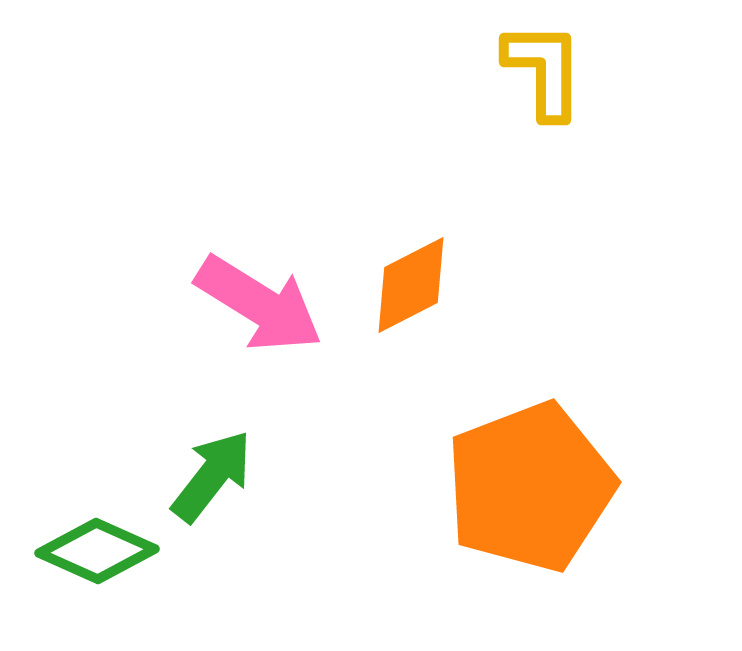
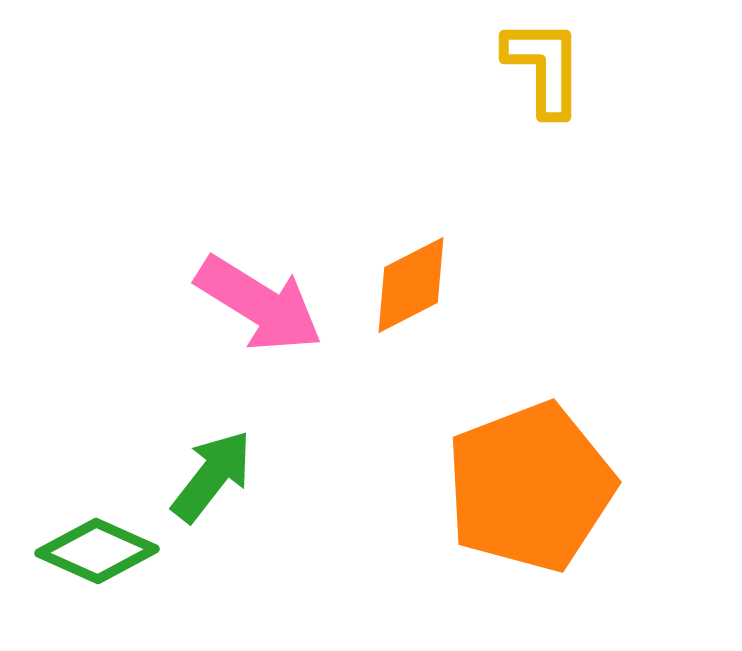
yellow L-shape: moved 3 px up
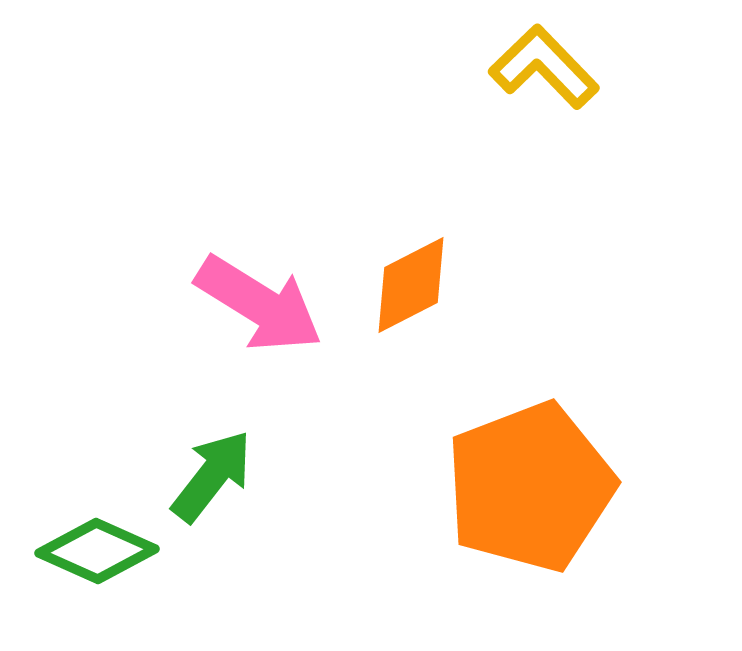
yellow L-shape: rotated 44 degrees counterclockwise
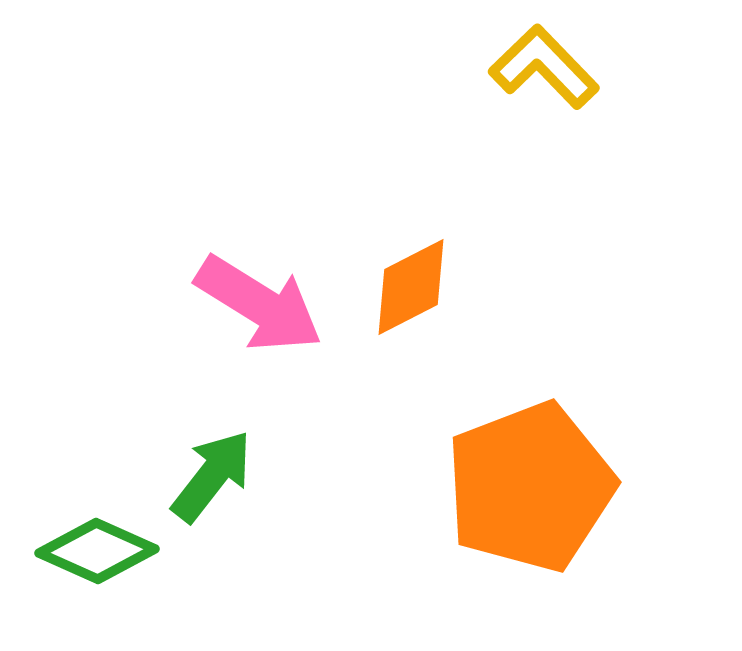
orange diamond: moved 2 px down
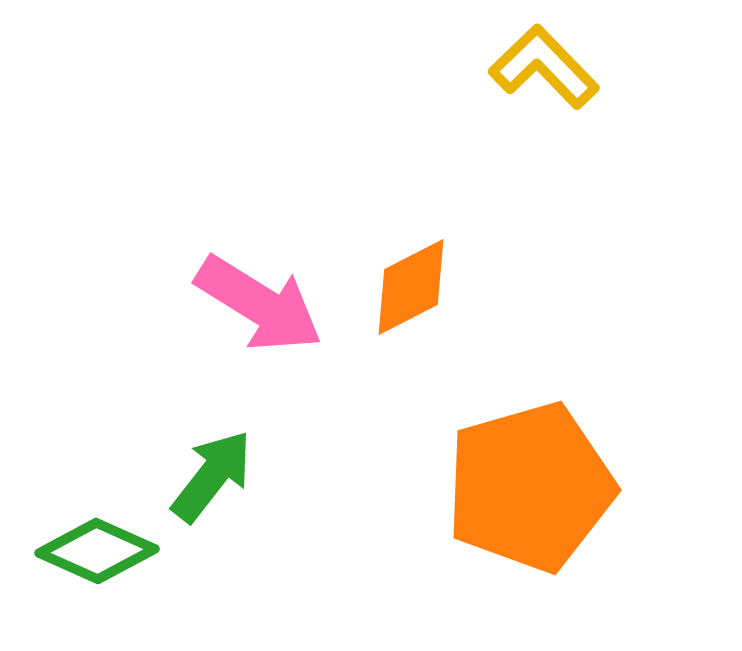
orange pentagon: rotated 5 degrees clockwise
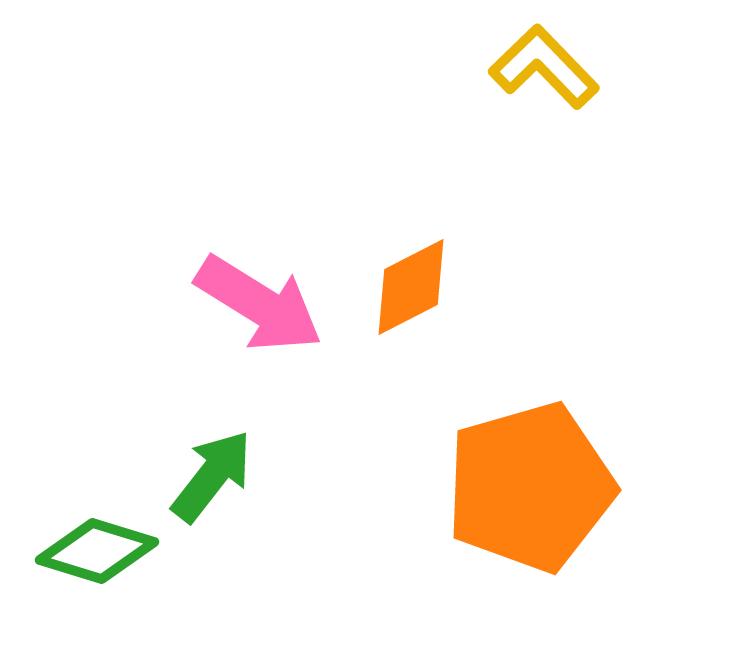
green diamond: rotated 7 degrees counterclockwise
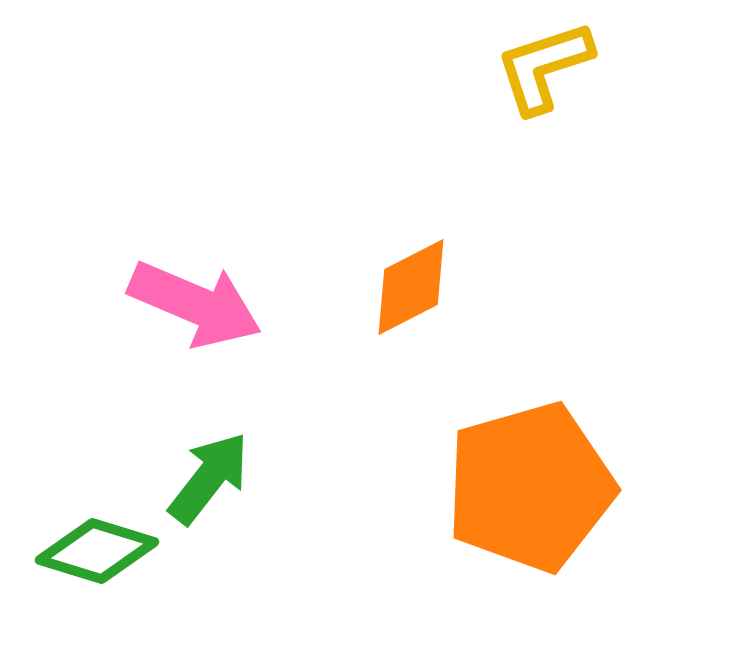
yellow L-shape: rotated 64 degrees counterclockwise
pink arrow: moved 64 px left; rotated 9 degrees counterclockwise
green arrow: moved 3 px left, 2 px down
